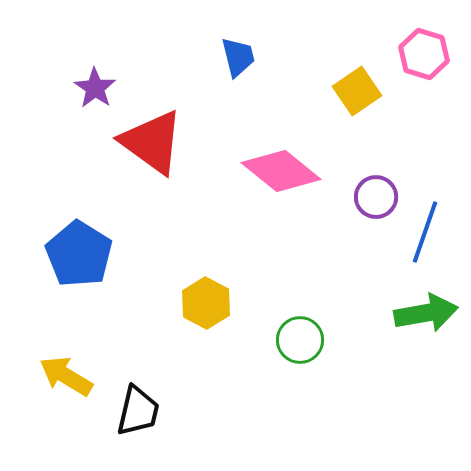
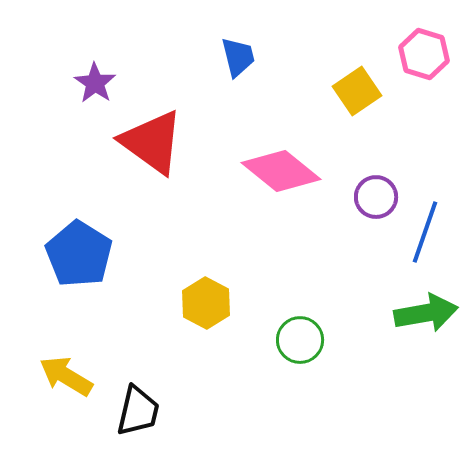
purple star: moved 5 px up
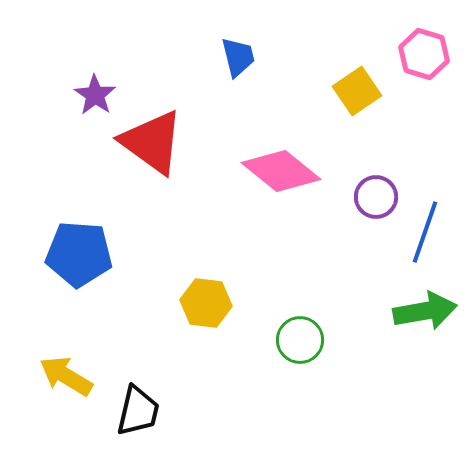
purple star: moved 12 px down
blue pentagon: rotated 28 degrees counterclockwise
yellow hexagon: rotated 21 degrees counterclockwise
green arrow: moved 1 px left, 2 px up
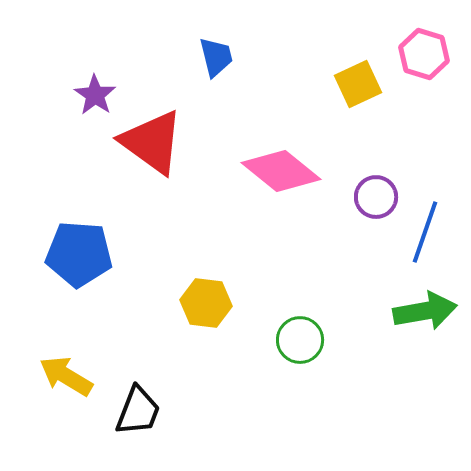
blue trapezoid: moved 22 px left
yellow square: moved 1 px right, 7 px up; rotated 9 degrees clockwise
black trapezoid: rotated 8 degrees clockwise
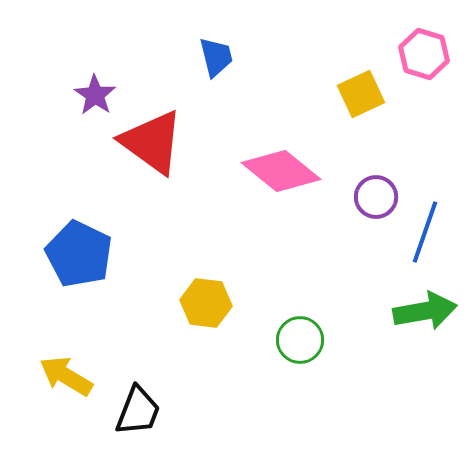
yellow square: moved 3 px right, 10 px down
blue pentagon: rotated 22 degrees clockwise
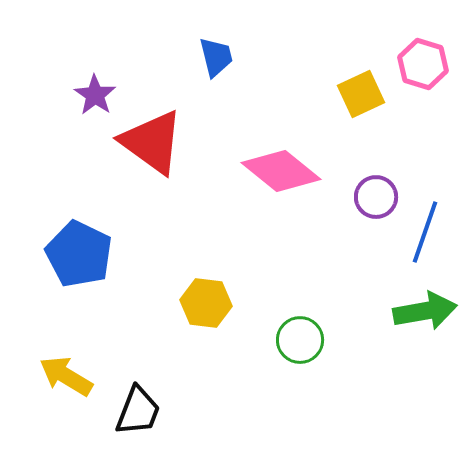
pink hexagon: moved 1 px left, 10 px down
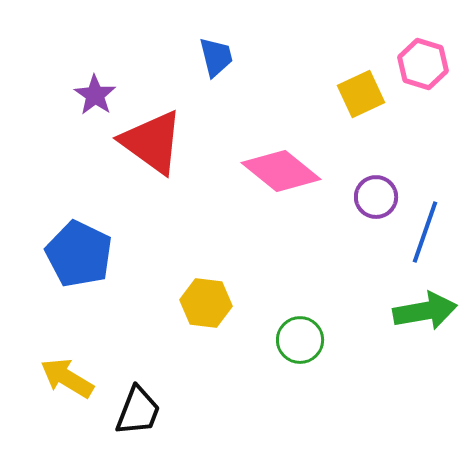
yellow arrow: moved 1 px right, 2 px down
